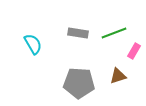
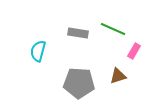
green line: moved 1 px left, 4 px up; rotated 45 degrees clockwise
cyan semicircle: moved 5 px right, 7 px down; rotated 135 degrees counterclockwise
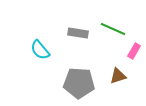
cyan semicircle: moved 2 px right, 1 px up; rotated 55 degrees counterclockwise
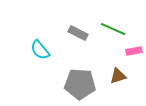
gray rectangle: rotated 18 degrees clockwise
pink rectangle: rotated 49 degrees clockwise
gray pentagon: moved 1 px right, 1 px down
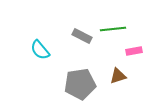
green line: rotated 30 degrees counterclockwise
gray rectangle: moved 4 px right, 3 px down
gray pentagon: rotated 12 degrees counterclockwise
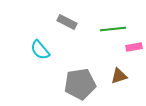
gray rectangle: moved 15 px left, 14 px up
pink rectangle: moved 4 px up
brown triangle: moved 1 px right
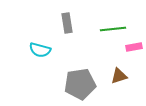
gray rectangle: moved 1 px down; rotated 54 degrees clockwise
cyan semicircle: rotated 35 degrees counterclockwise
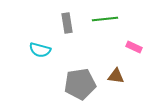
green line: moved 8 px left, 10 px up
pink rectangle: rotated 35 degrees clockwise
brown triangle: moved 3 px left; rotated 24 degrees clockwise
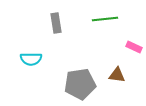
gray rectangle: moved 11 px left
cyan semicircle: moved 9 px left, 9 px down; rotated 15 degrees counterclockwise
brown triangle: moved 1 px right, 1 px up
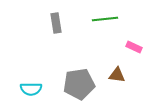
cyan semicircle: moved 30 px down
gray pentagon: moved 1 px left
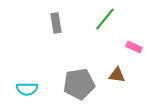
green line: rotated 45 degrees counterclockwise
cyan semicircle: moved 4 px left
